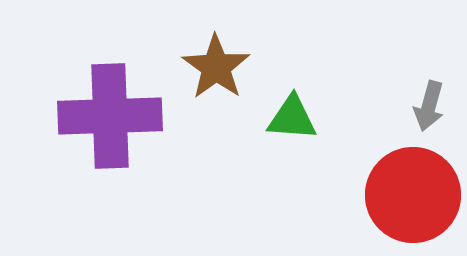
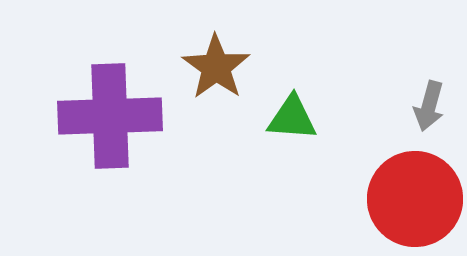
red circle: moved 2 px right, 4 px down
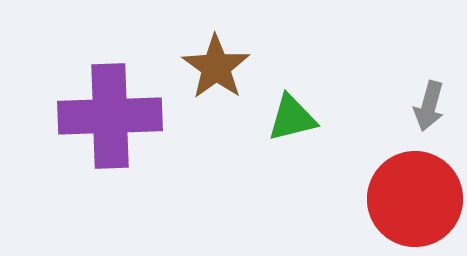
green triangle: rotated 18 degrees counterclockwise
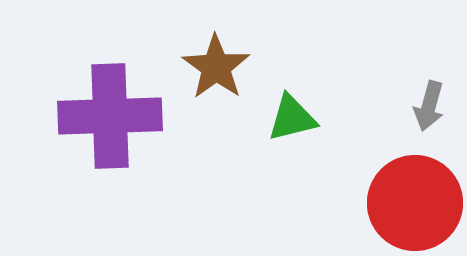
red circle: moved 4 px down
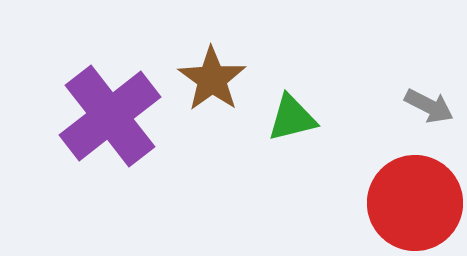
brown star: moved 4 px left, 12 px down
gray arrow: rotated 78 degrees counterclockwise
purple cross: rotated 36 degrees counterclockwise
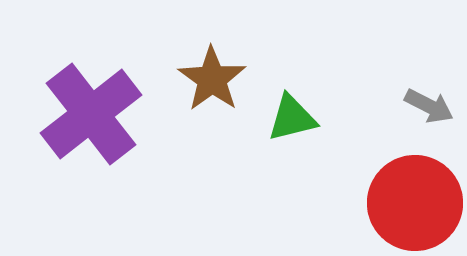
purple cross: moved 19 px left, 2 px up
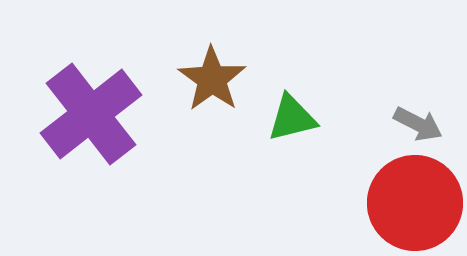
gray arrow: moved 11 px left, 18 px down
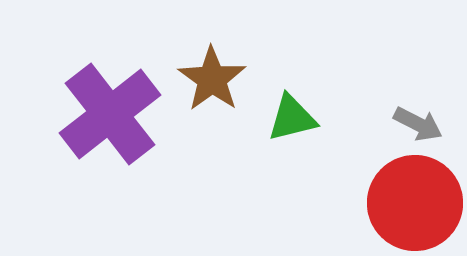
purple cross: moved 19 px right
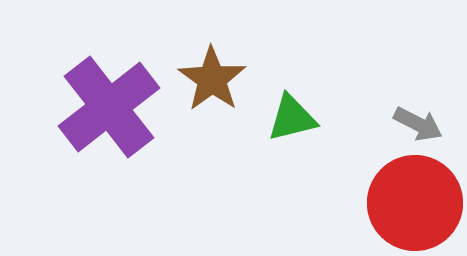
purple cross: moved 1 px left, 7 px up
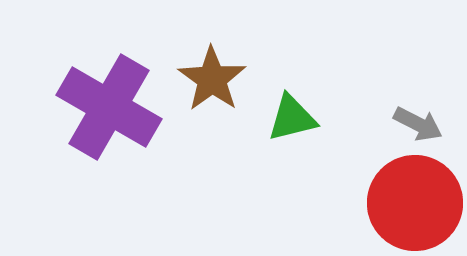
purple cross: rotated 22 degrees counterclockwise
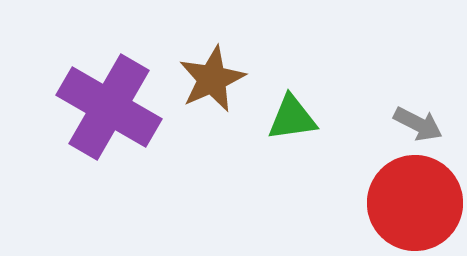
brown star: rotated 12 degrees clockwise
green triangle: rotated 6 degrees clockwise
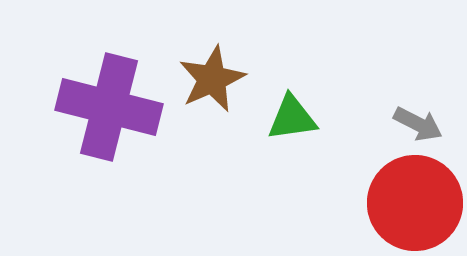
purple cross: rotated 16 degrees counterclockwise
